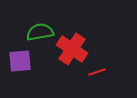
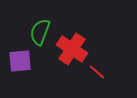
green semicircle: rotated 60 degrees counterclockwise
red line: rotated 60 degrees clockwise
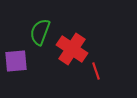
purple square: moved 4 px left
red line: moved 1 px left, 1 px up; rotated 30 degrees clockwise
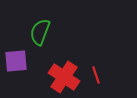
red cross: moved 8 px left, 28 px down
red line: moved 4 px down
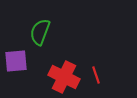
red cross: rotated 8 degrees counterclockwise
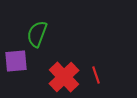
green semicircle: moved 3 px left, 2 px down
red cross: rotated 20 degrees clockwise
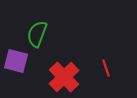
purple square: rotated 20 degrees clockwise
red line: moved 10 px right, 7 px up
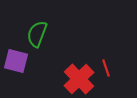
red cross: moved 15 px right, 2 px down
